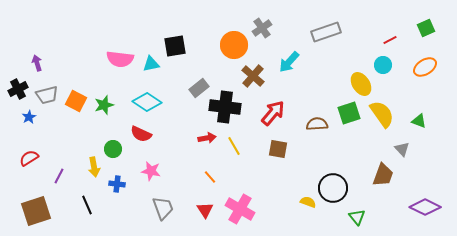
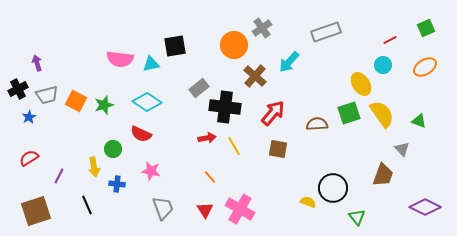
brown cross at (253, 76): moved 2 px right
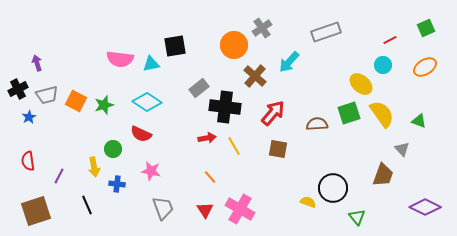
yellow ellipse at (361, 84): rotated 15 degrees counterclockwise
red semicircle at (29, 158): moved 1 px left, 3 px down; rotated 66 degrees counterclockwise
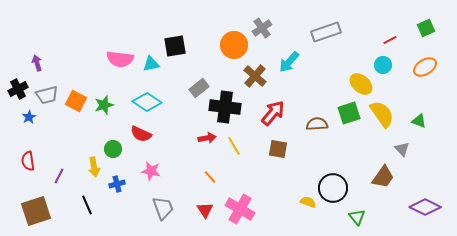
brown trapezoid at (383, 175): moved 2 px down; rotated 15 degrees clockwise
blue cross at (117, 184): rotated 21 degrees counterclockwise
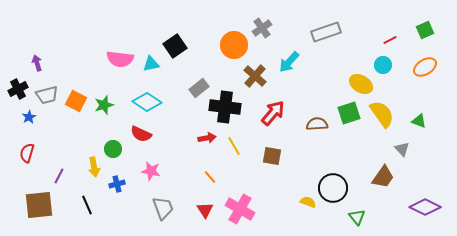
green square at (426, 28): moved 1 px left, 2 px down
black square at (175, 46): rotated 25 degrees counterclockwise
yellow ellipse at (361, 84): rotated 10 degrees counterclockwise
brown square at (278, 149): moved 6 px left, 7 px down
red semicircle at (28, 161): moved 1 px left, 8 px up; rotated 24 degrees clockwise
brown square at (36, 211): moved 3 px right, 6 px up; rotated 12 degrees clockwise
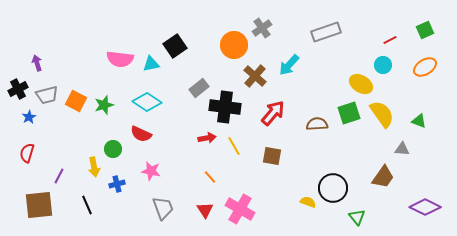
cyan arrow at (289, 62): moved 3 px down
gray triangle at (402, 149): rotated 42 degrees counterclockwise
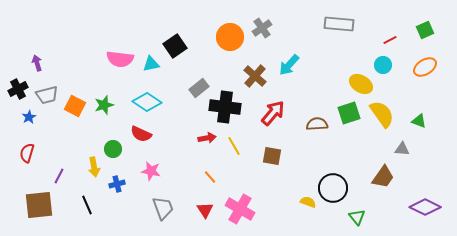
gray rectangle at (326, 32): moved 13 px right, 8 px up; rotated 24 degrees clockwise
orange circle at (234, 45): moved 4 px left, 8 px up
orange square at (76, 101): moved 1 px left, 5 px down
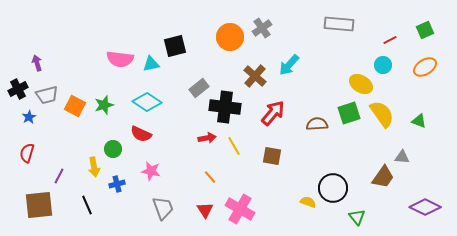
black square at (175, 46): rotated 20 degrees clockwise
gray triangle at (402, 149): moved 8 px down
